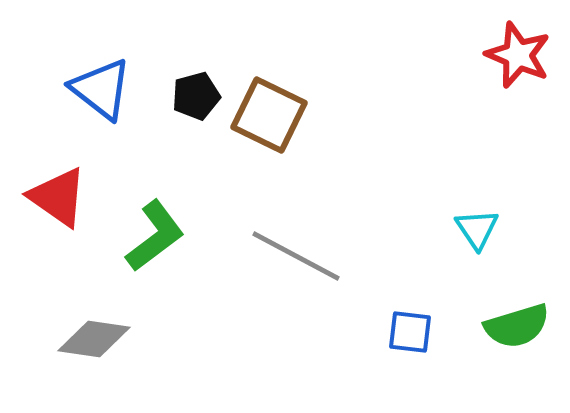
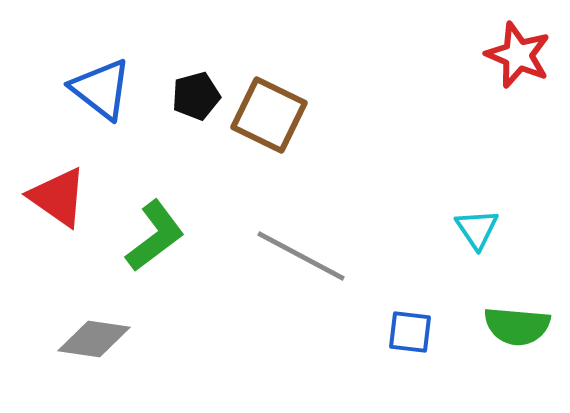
gray line: moved 5 px right
green semicircle: rotated 22 degrees clockwise
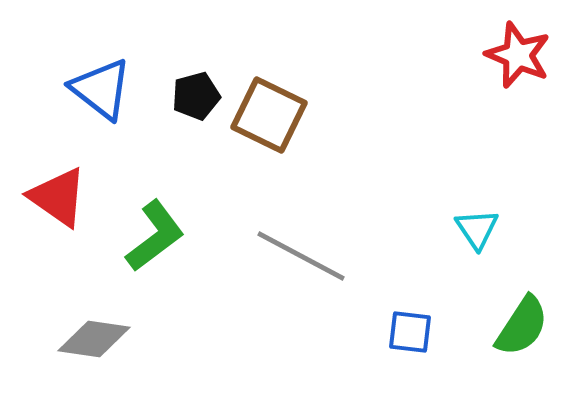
green semicircle: moved 5 px right; rotated 62 degrees counterclockwise
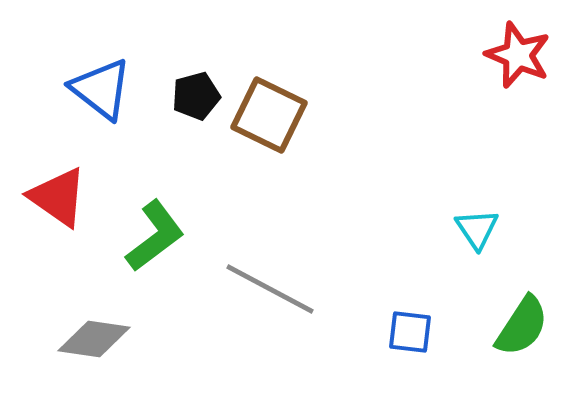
gray line: moved 31 px left, 33 px down
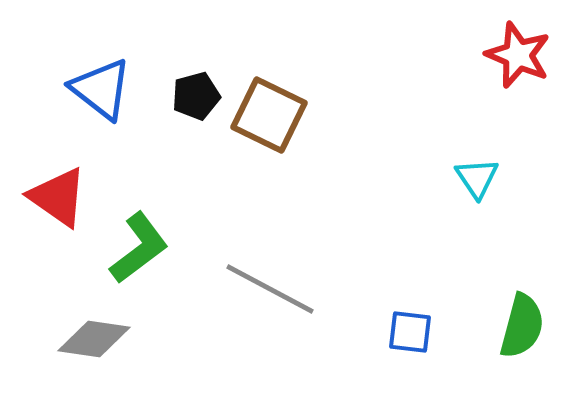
cyan triangle: moved 51 px up
green L-shape: moved 16 px left, 12 px down
green semicircle: rotated 18 degrees counterclockwise
